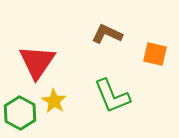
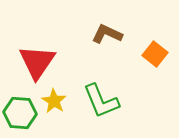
orange square: rotated 25 degrees clockwise
green L-shape: moved 11 px left, 5 px down
green hexagon: rotated 24 degrees counterclockwise
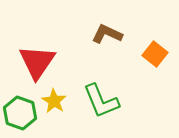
green hexagon: rotated 16 degrees clockwise
